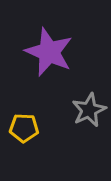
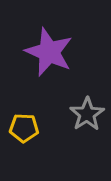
gray star: moved 2 px left, 4 px down; rotated 8 degrees counterclockwise
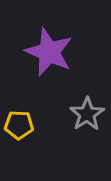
yellow pentagon: moved 5 px left, 3 px up
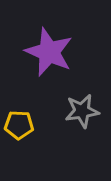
gray star: moved 5 px left, 3 px up; rotated 24 degrees clockwise
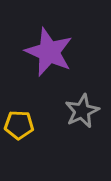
gray star: rotated 16 degrees counterclockwise
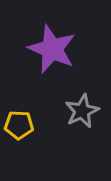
purple star: moved 3 px right, 3 px up
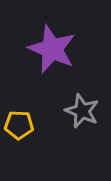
gray star: rotated 24 degrees counterclockwise
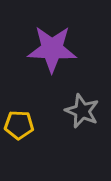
purple star: rotated 21 degrees counterclockwise
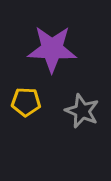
yellow pentagon: moved 7 px right, 23 px up
